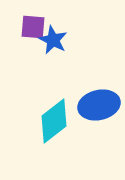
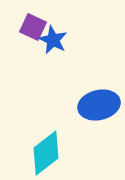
purple square: rotated 20 degrees clockwise
cyan diamond: moved 8 px left, 32 px down
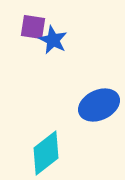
purple square: rotated 16 degrees counterclockwise
blue ellipse: rotated 12 degrees counterclockwise
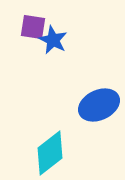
cyan diamond: moved 4 px right
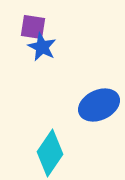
blue star: moved 11 px left, 7 px down
cyan diamond: rotated 18 degrees counterclockwise
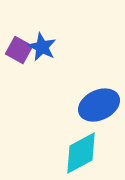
purple square: moved 14 px left, 23 px down; rotated 20 degrees clockwise
cyan diamond: moved 31 px right; rotated 27 degrees clockwise
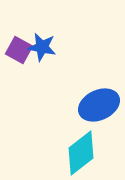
blue star: rotated 16 degrees counterclockwise
cyan diamond: rotated 9 degrees counterclockwise
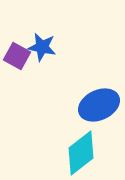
purple square: moved 2 px left, 6 px down
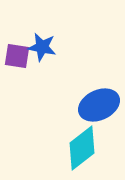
purple square: rotated 20 degrees counterclockwise
cyan diamond: moved 1 px right, 5 px up
